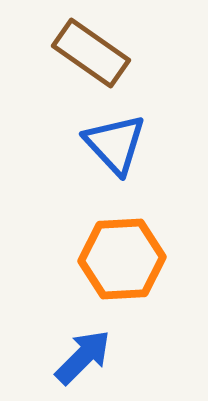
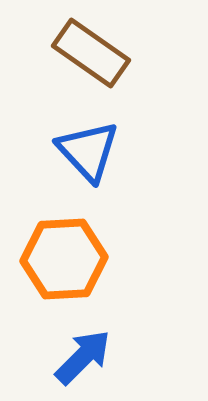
blue triangle: moved 27 px left, 7 px down
orange hexagon: moved 58 px left
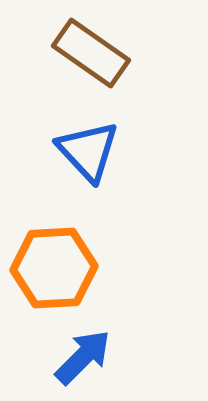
orange hexagon: moved 10 px left, 9 px down
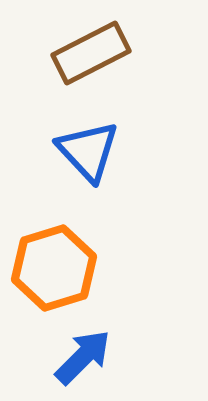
brown rectangle: rotated 62 degrees counterclockwise
orange hexagon: rotated 14 degrees counterclockwise
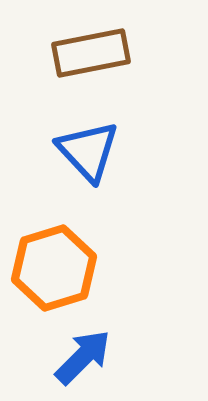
brown rectangle: rotated 16 degrees clockwise
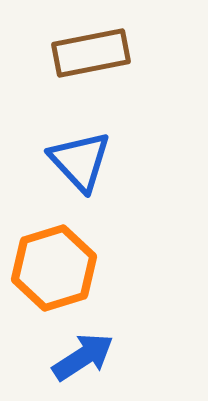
blue triangle: moved 8 px left, 10 px down
blue arrow: rotated 12 degrees clockwise
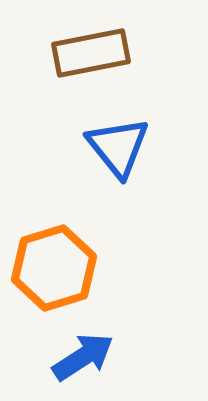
blue triangle: moved 38 px right, 14 px up; rotated 4 degrees clockwise
